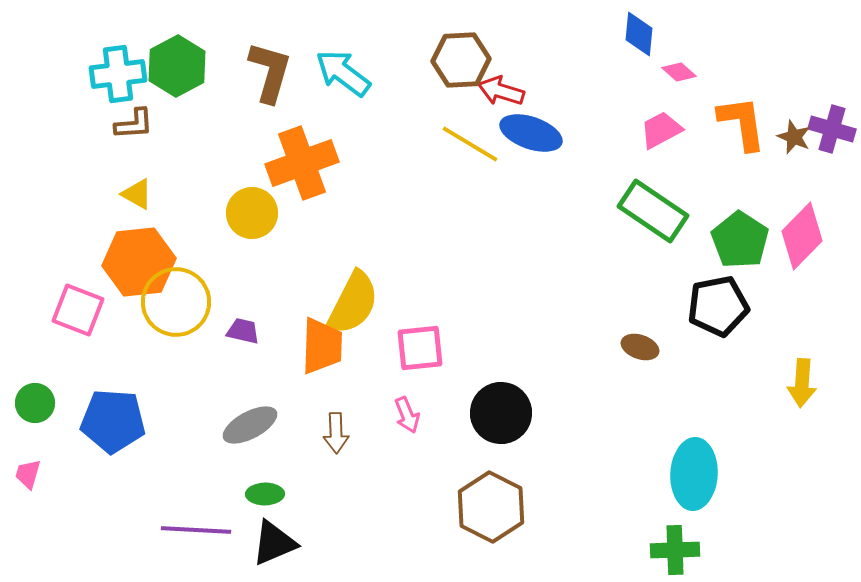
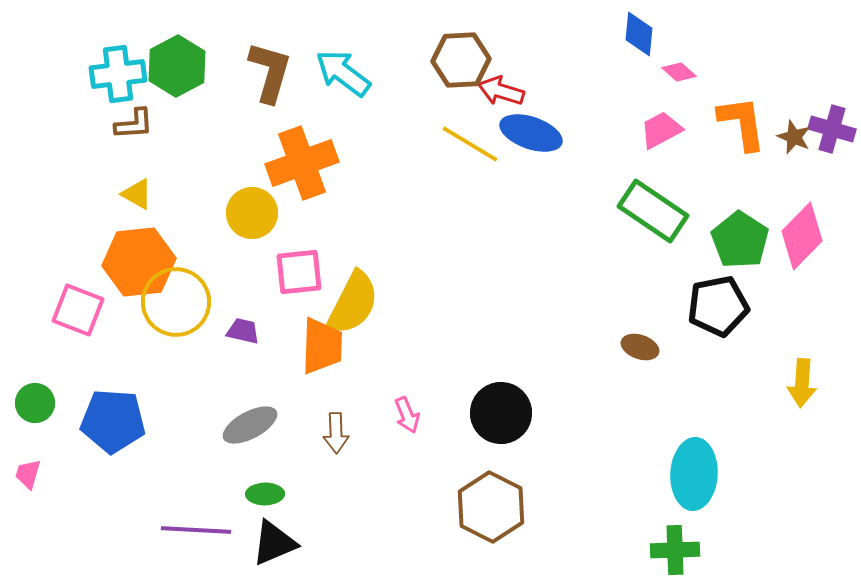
pink square at (420, 348): moved 121 px left, 76 px up
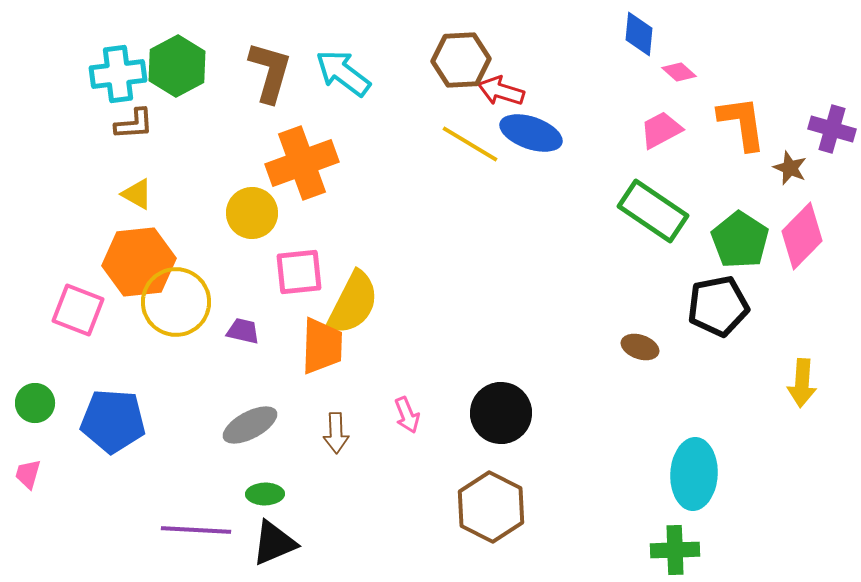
brown star at (794, 137): moved 4 px left, 31 px down
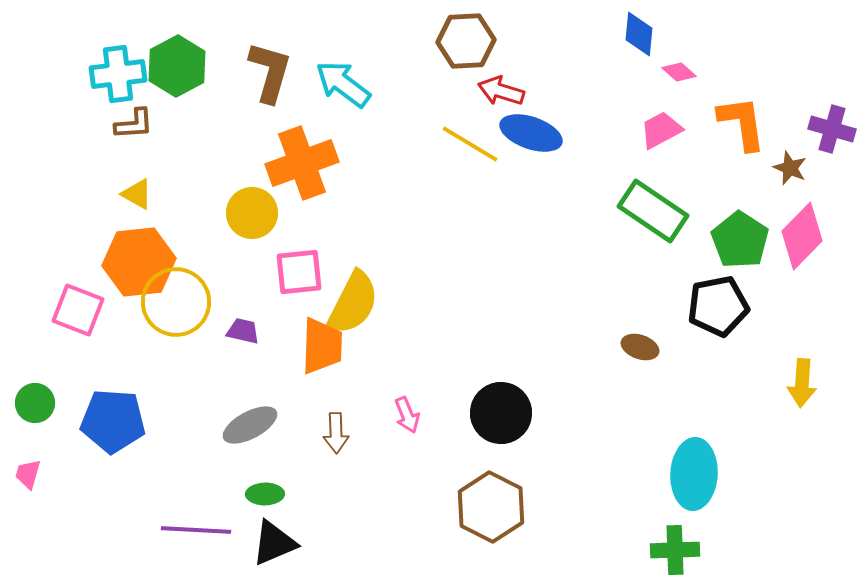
brown hexagon at (461, 60): moved 5 px right, 19 px up
cyan arrow at (343, 73): moved 11 px down
